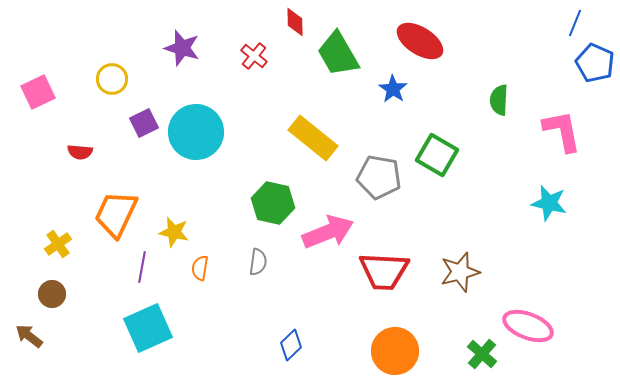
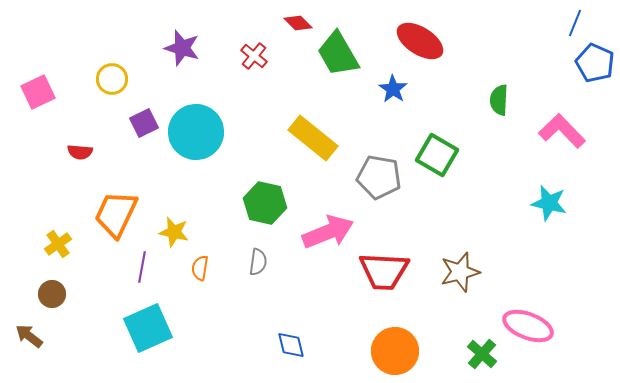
red diamond: moved 3 px right, 1 px down; rotated 44 degrees counterclockwise
pink L-shape: rotated 33 degrees counterclockwise
green hexagon: moved 8 px left
blue diamond: rotated 60 degrees counterclockwise
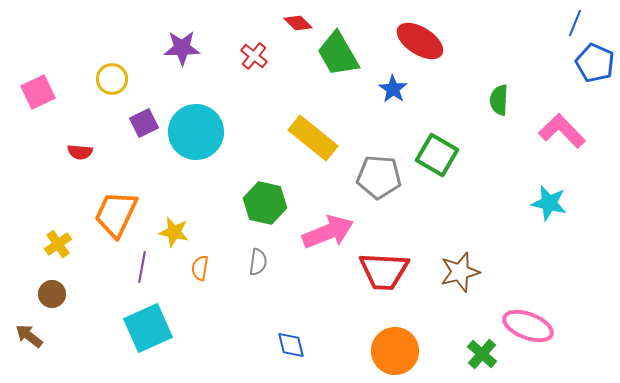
purple star: rotated 18 degrees counterclockwise
gray pentagon: rotated 6 degrees counterclockwise
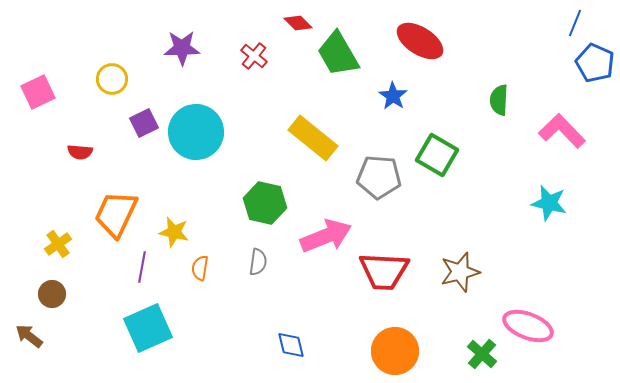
blue star: moved 7 px down
pink arrow: moved 2 px left, 4 px down
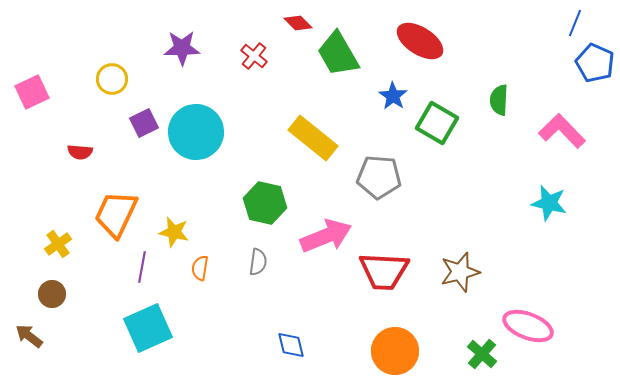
pink square: moved 6 px left
green square: moved 32 px up
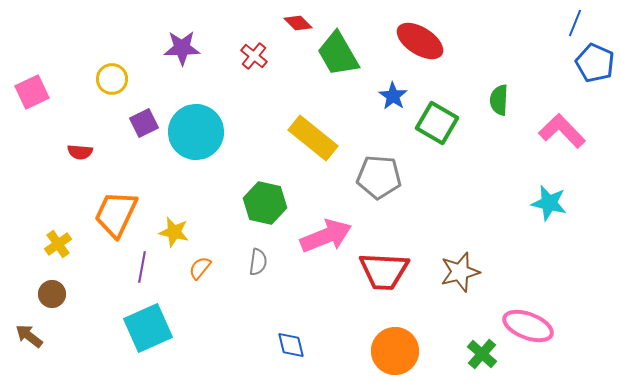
orange semicircle: rotated 30 degrees clockwise
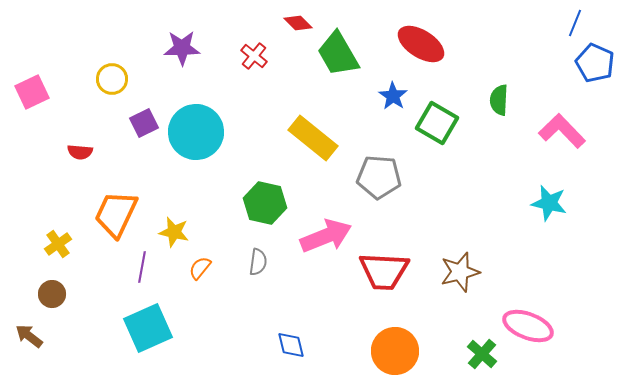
red ellipse: moved 1 px right, 3 px down
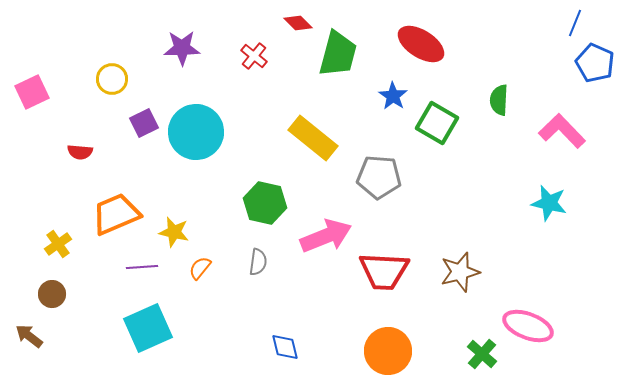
green trapezoid: rotated 135 degrees counterclockwise
orange trapezoid: rotated 42 degrees clockwise
purple line: rotated 76 degrees clockwise
blue diamond: moved 6 px left, 2 px down
orange circle: moved 7 px left
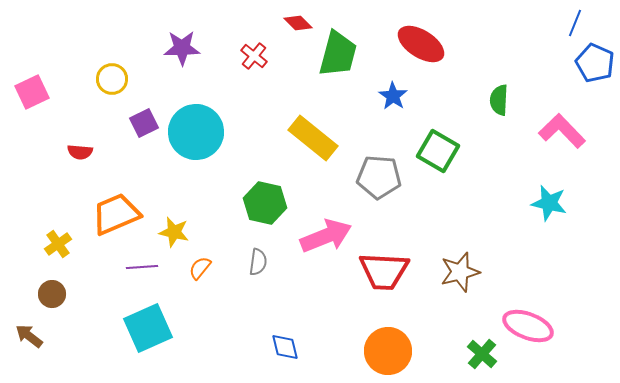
green square: moved 1 px right, 28 px down
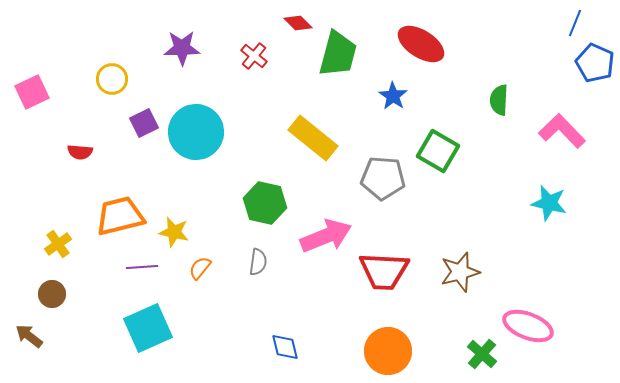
gray pentagon: moved 4 px right, 1 px down
orange trapezoid: moved 4 px right, 2 px down; rotated 9 degrees clockwise
